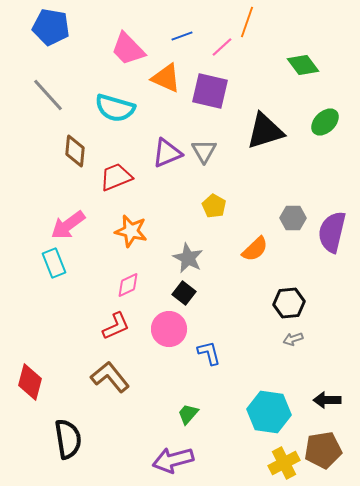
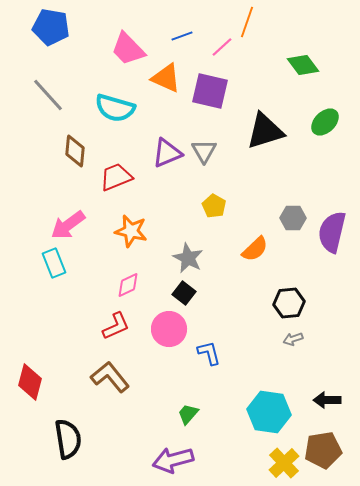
yellow cross: rotated 16 degrees counterclockwise
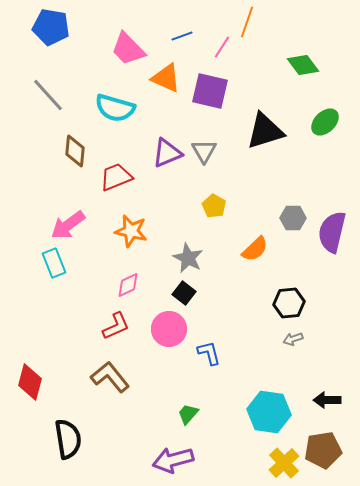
pink line: rotated 15 degrees counterclockwise
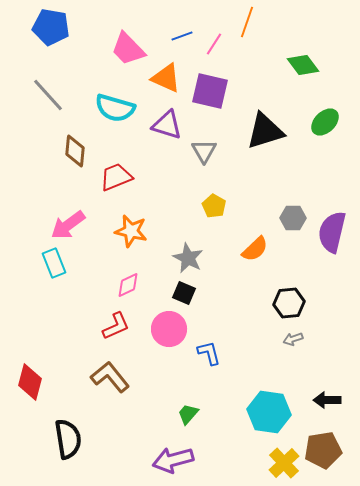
pink line: moved 8 px left, 3 px up
purple triangle: moved 28 px up; rotated 40 degrees clockwise
black square: rotated 15 degrees counterclockwise
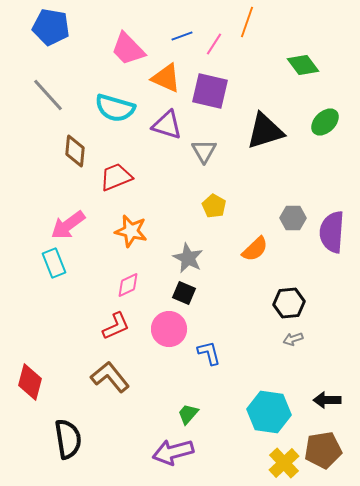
purple semicircle: rotated 9 degrees counterclockwise
purple arrow: moved 8 px up
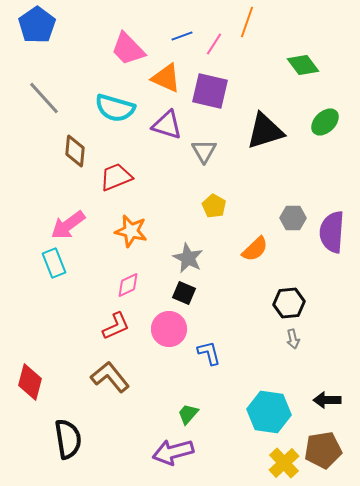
blue pentagon: moved 14 px left, 2 px up; rotated 27 degrees clockwise
gray line: moved 4 px left, 3 px down
gray arrow: rotated 84 degrees counterclockwise
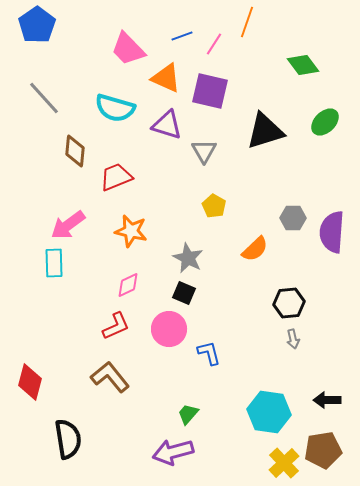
cyan rectangle: rotated 20 degrees clockwise
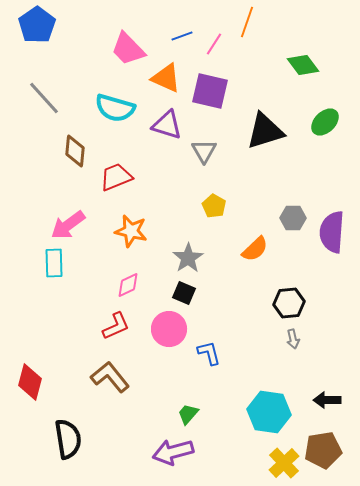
gray star: rotated 12 degrees clockwise
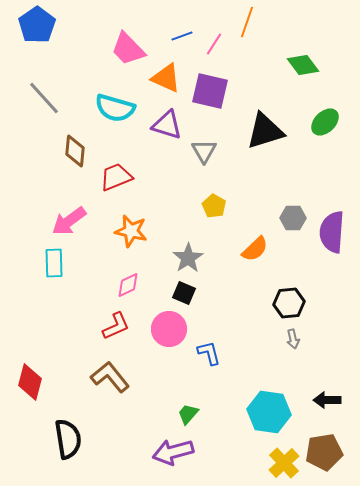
pink arrow: moved 1 px right, 4 px up
brown pentagon: moved 1 px right, 2 px down
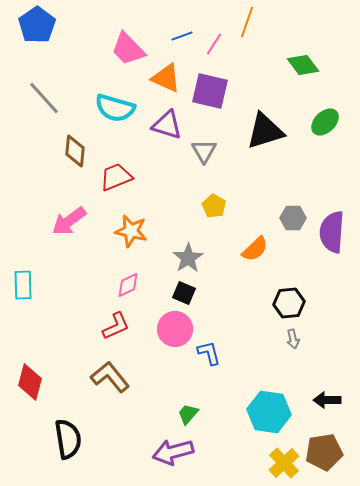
cyan rectangle: moved 31 px left, 22 px down
pink circle: moved 6 px right
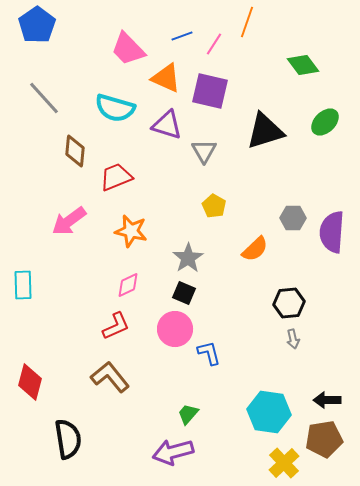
brown pentagon: moved 13 px up
